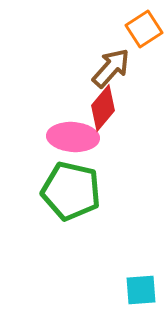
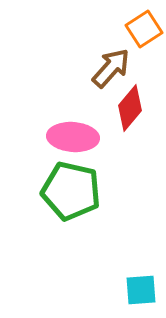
red diamond: moved 27 px right
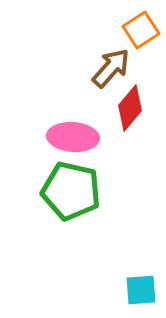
orange square: moved 3 px left, 1 px down
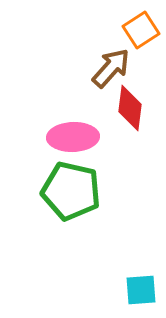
red diamond: rotated 33 degrees counterclockwise
pink ellipse: rotated 6 degrees counterclockwise
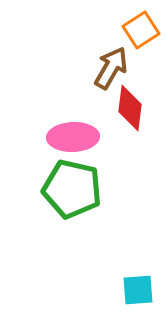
brown arrow: rotated 12 degrees counterclockwise
green pentagon: moved 1 px right, 2 px up
cyan square: moved 3 px left
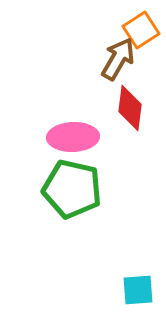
brown arrow: moved 7 px right, 9 px up
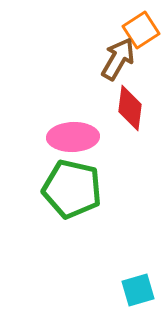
cyan square: rotated 12 degrees counterclockwise
